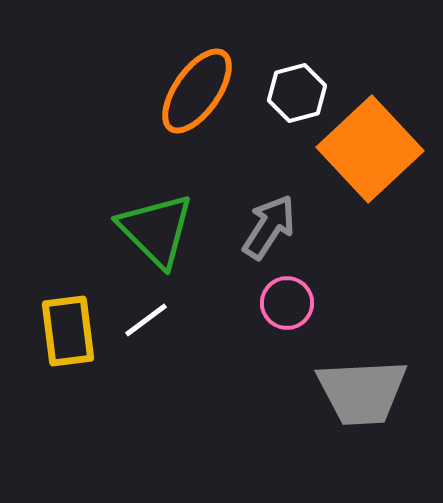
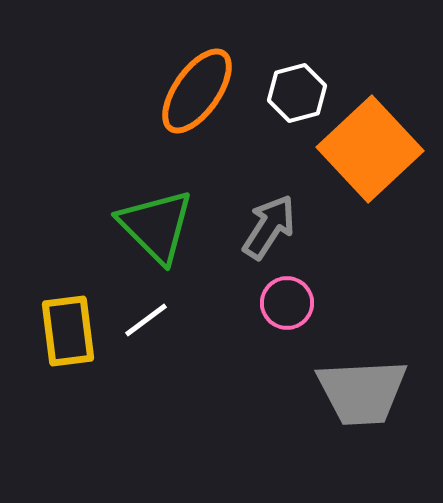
green triangle: moved 4 px up
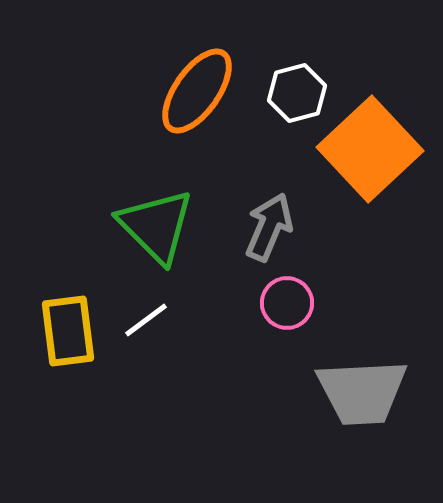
gray arrow: rotated 10 degrees counterclockwise
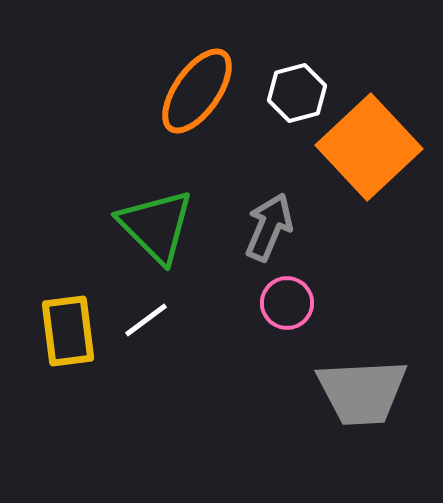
orange square: moved 1 px left, 2 px up
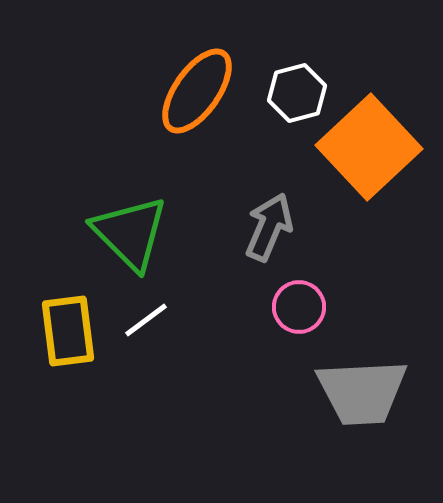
green triangle: moved 26 px left, 7 px down
pink circle: moved 12 px right, 4 px down
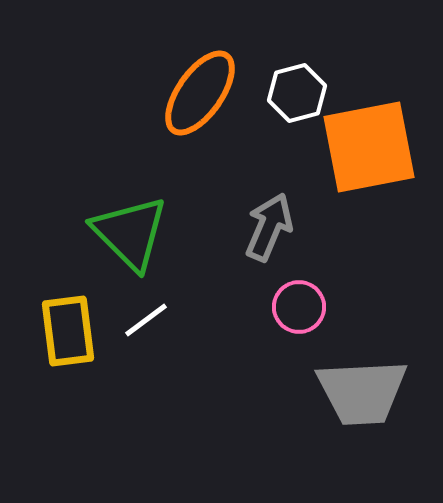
orange ellipse: moved 3 px right, 2 px down
orange square: rotated 32 degrees clockwise
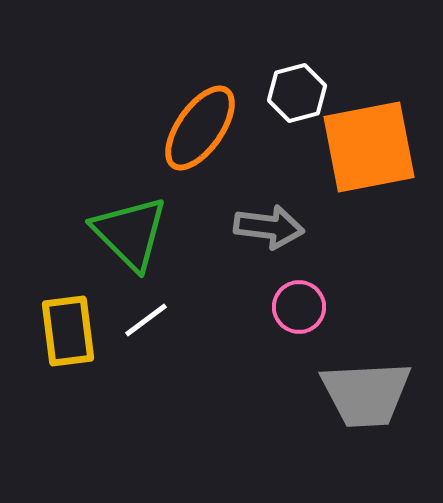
orange ellipse: moved 35 px down
gray arrow: rotated 74 degrees clockwise
gray trapezoid: moved 4 px right, 2 px down
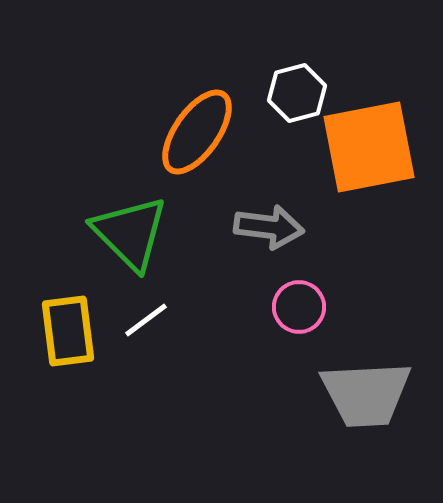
orange ellipse: moved 3 px left, 4 px down
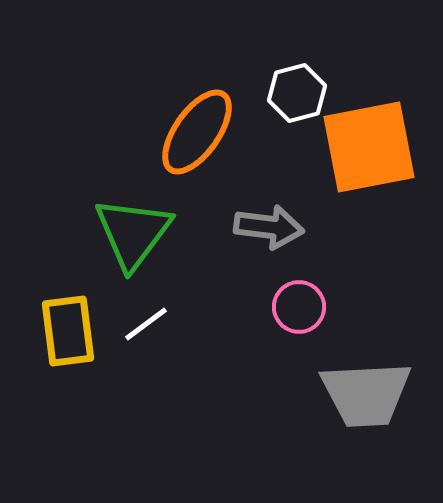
green triangle: moved 3 px right; rotated 22 degrees clockwise
white line: moved 4 px down
